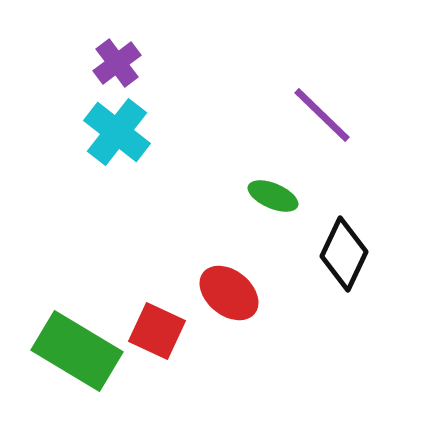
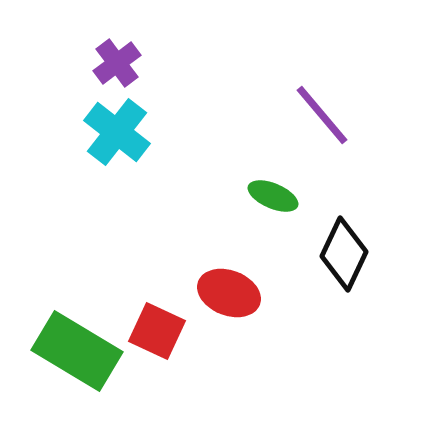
purple line: rotated 6 degrees clockwise
red ellipse: rotated 18 degrees counterclockwise
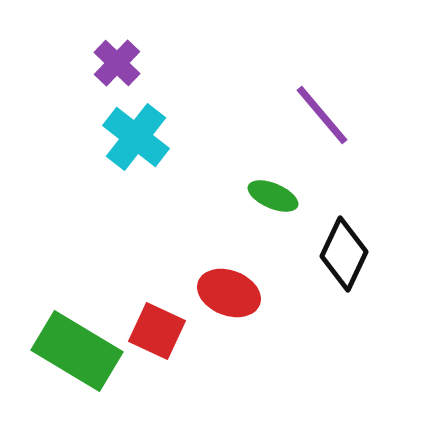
purple cross: rotated 9 degrees counterclockwise
cyan cross: moved 19 px right, 5 px down
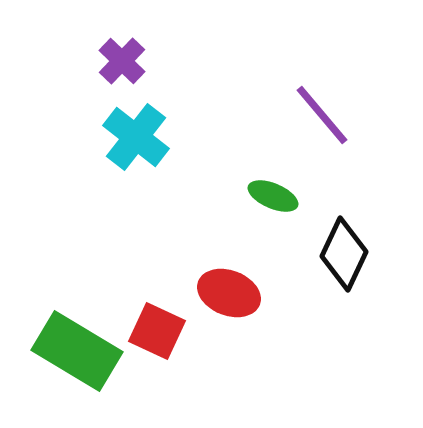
purple cross: moved 5 px right, 2 px up
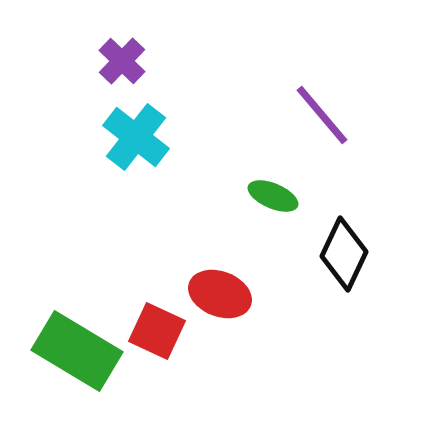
red ellipse: moved 9 px left, 1 px down
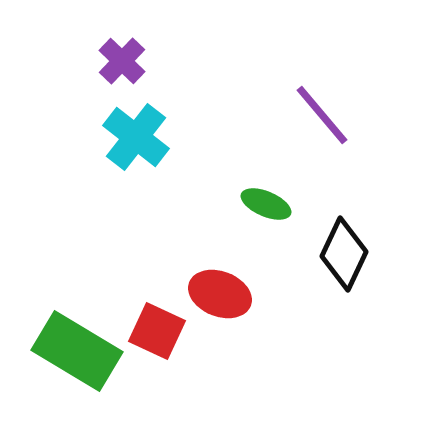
green ellipse: moved 7 px left, 8 px down
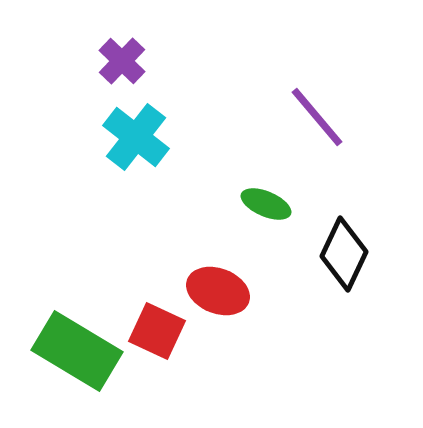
purple line: moved 5 px left, 2 px down
red ellipse: moved 2 px left, 3 px up
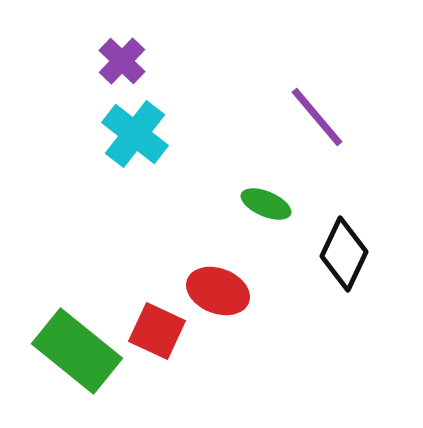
cyan cross: moved 1 px left, 3 px up
green rectangle: rotated 8 degrees clockwise
